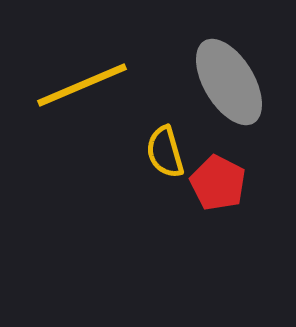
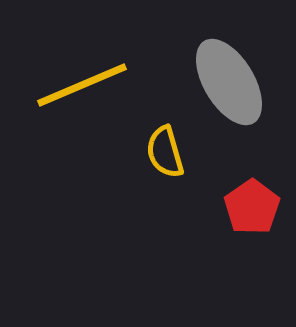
red pentagon: moved 34 px right, 24 px down; rotated 10 degrees clockwise
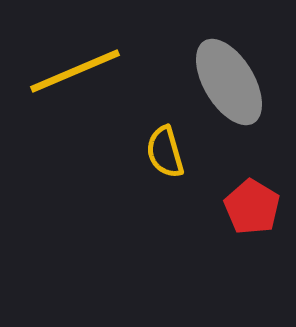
yellow line: moved 7 px left, 14 px up
red pentagon: rotated 6 degrees counterclockwise
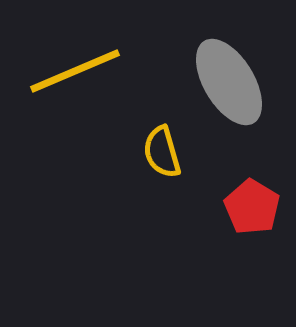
yellow semicircle: moved 3 px left
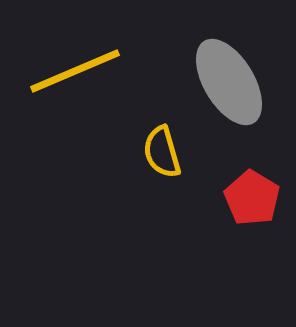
red pentagon: moved 9 px up
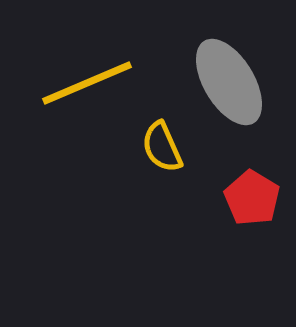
yellow line: moved 12 px right, 12 px down
yellow semicircle: moved 5 px up; rotated 8 degrees counterclockwise
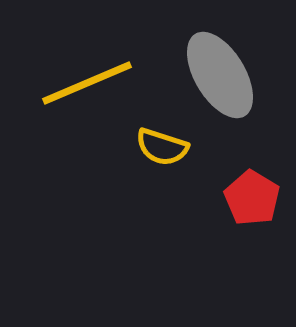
gray ellipse: moved 9 px left, 7 px up
yellow semicircle: rotated 48 degrees counterclockwise
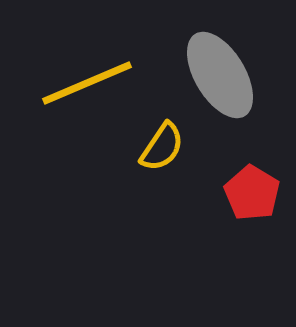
yellow semicircle: rotated 74 degrees counterclockwise
red pentagon: moved 5 px up
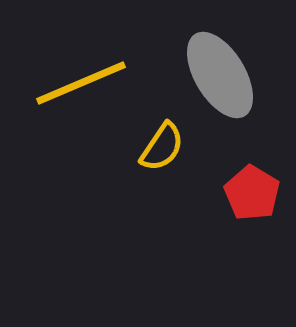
yellow line: moved 6 px left
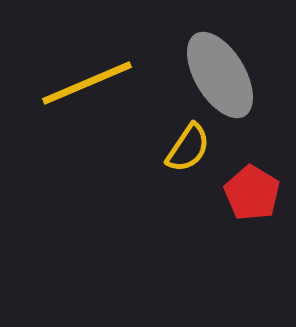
yellow line: moved 6 px right
yellow semicircle: moved 26 px right, 1 px down
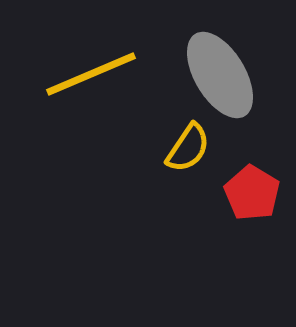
yellow line: moved 4 px right, 9 px up
